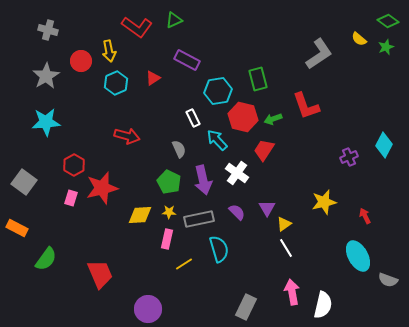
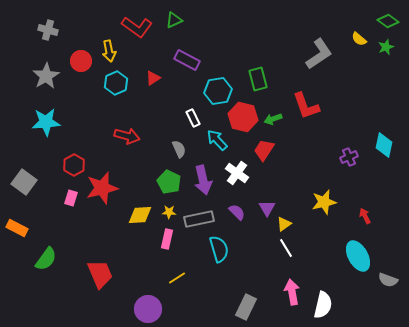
cyan diamond at (384, 145): rotated 15 degrees counterclockwise
yellow line at (184, 264): moved 7 px left, 14 px down
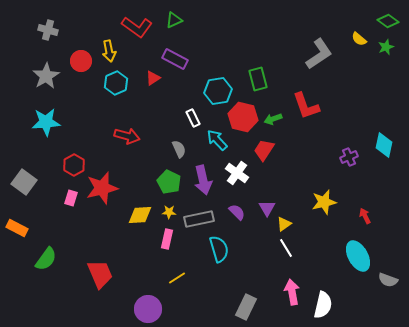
purple rectangle at (187, 60): moved 12 px left, 1 px up
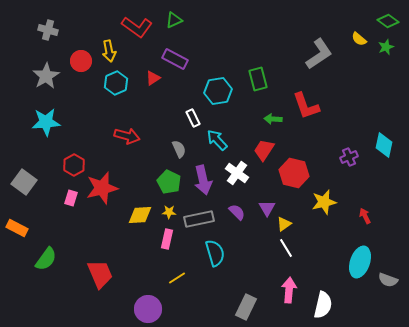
red hexagon at (243, 117): moved 51 px right, 56 px down
green arrow at (273, 119): rotated 24 degrees clockwise
cyan semicircle at (219, 249): moved 4 px left, 4 px down
cyan ellipse at (358, 256): moved 2 px right, 6 px down; rotated 48 degrees clockwise
pink arrow at (292, 292): moved 3 px left, 2 px up; rotated 15 degrees clockwise
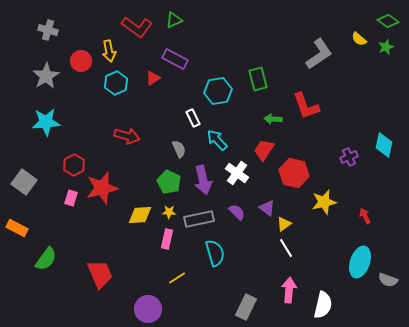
purple triangle at (267, 208): rotated 24 degrees counterclockwise
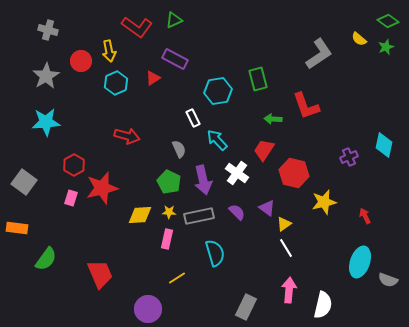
gray rectangle at (199, 219): moved 3 px up
orange rectangle at (17, 228): rotated 20 degrees counterclockwise
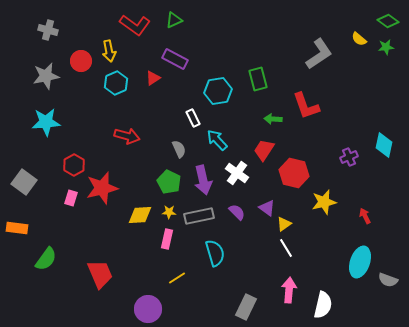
red L-shape at (137, 27): moved 2 px left, 2 px up
green star at (386, 47): rotated 14 degrees clockwise
gray star at (46, 76): rotated 20 degrees clockwise
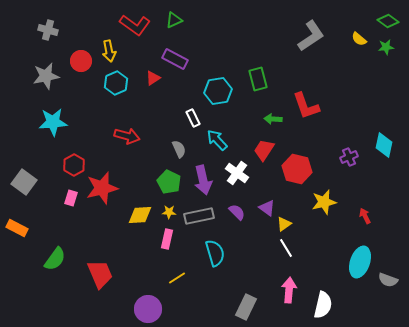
gray L-shape at (319, 54): moved 8 px left, 18 px up
cyan star at (46, 122): moved 7 px right
red hexagon at (294, 173): moved 3 px right, 4 px up
orange rectangle at (17, 228): rotated 20 degrees clockwise
green semicircle at (46, 259): moved 9 px right
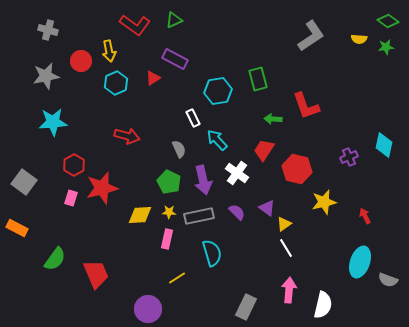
yellow semicircle at (359, 39): rotated 35 degrees counterclockwise
cyan semicircle at (215, 253): moved 3 px left
red trapezoid at (100, 274): moved 4 px left
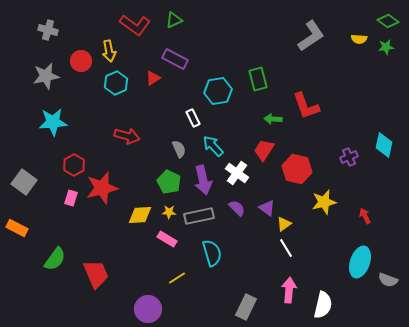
cyan arrow at (217, 140): moved 4 px left, 6 px down
purple semicircle at (237, 212): moved 4 px up
pink rectangle at (167, 239): rotated 72 degrees counterclockwise
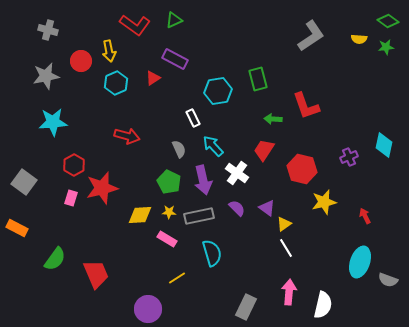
red hexagon at (297, 169): moved 5 px right
pink arrow at (289, 290): moved 2 px down
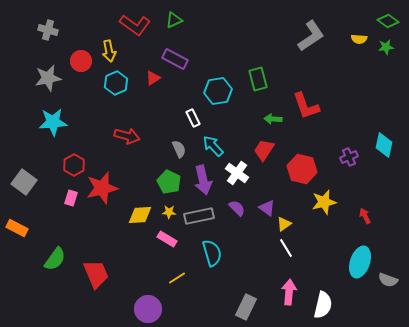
gray star at (46, 76): moved 2 px right, 2 px down
